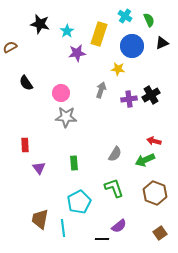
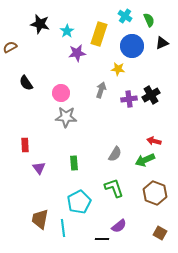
brown square: rotated 24 degrees counterclockwise
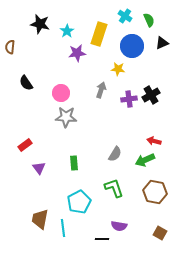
brown semicircle: rotated 56 degrees counterclockwise
red rectangle: rotated 56 degrees clockwise
brown hexagon: moved 1 px up; rotated 10 degrees counterclockwise
purple semicircle: rotated 49 degrees clockwise
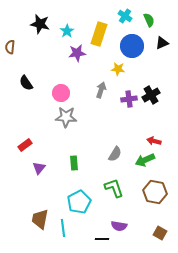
purple triangle: rotated 16 degrees clockwise
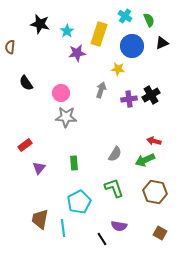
black line: rotated 56 degrees clockwise
